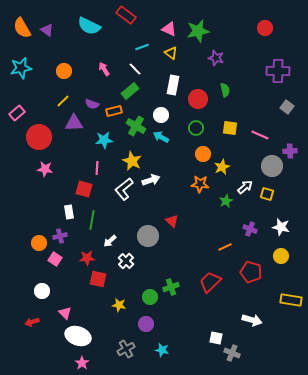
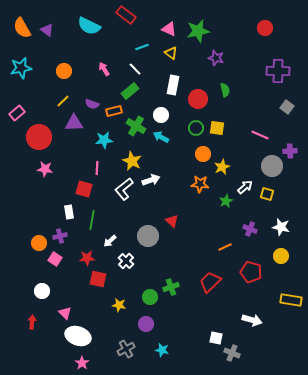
yellow square at (230, 128): moved 13 px left
red arrow at (32, 322): rotated 112 degrees clockwise
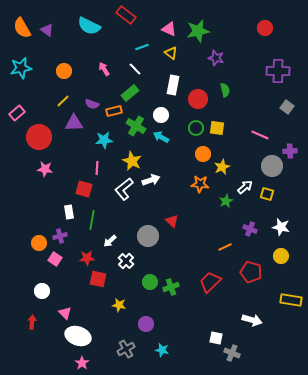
green rectangle at (130, 91): moved 2 px down
green circle at (150, 297): moved 15 px up
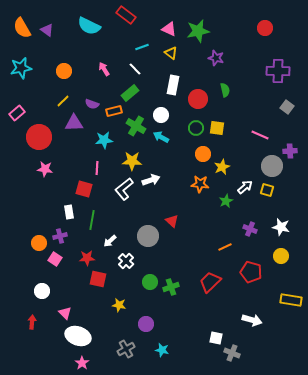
yellow star at (132, 161): rotated 24 degrees counterclockwise
yellow square at (267, 194): moved 4 px up
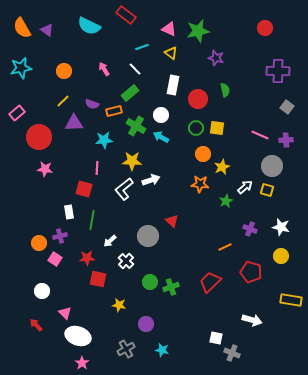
purple cross at (290, 151): moved 4 px left, 11 px up
red arrow at (32, 322): moved 4 px right, 3 px down; rotated 48 degrees counterclockwise
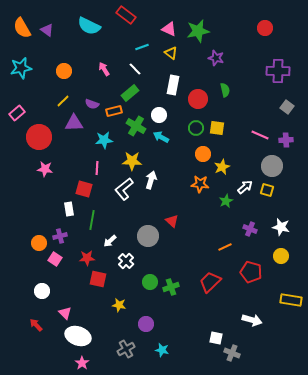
white circle at (161, 115): moved 2 px left
white arrow at (151, 180): rotated 54 degrees counterclockwise
white rectangle at (69, 212): moved 3 px up
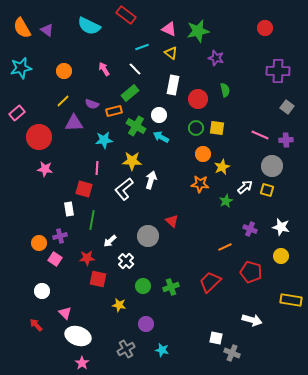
green circle at (150, 282): moved 7 px left, 4 px down
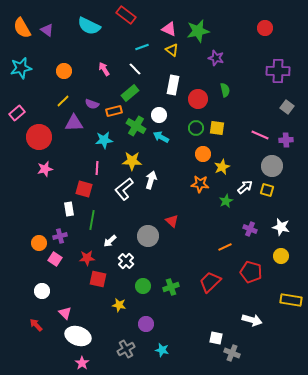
yellow triangle at (171, 53): moved 1 px right, 3 px up
pink star at (45, 169): rotated 21 degrees counterclockwise
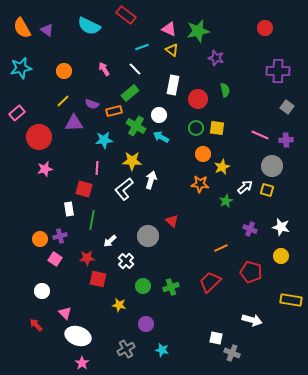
orange circle at (39, 243): moved 1 px right, 4 px up
orange line at (225, 247): moved 4 px left, 1 px down
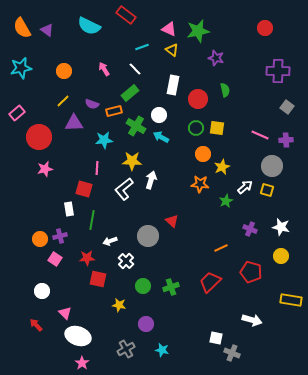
white arrow at (110, 241): rotated 24 degrees clockwise
